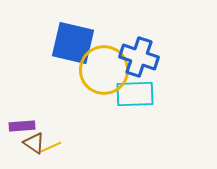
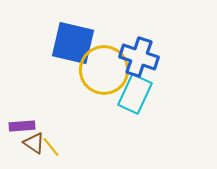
cyan rectangle: rotated 63 degrees counterclockwise
yellow line: rotated 75 degrees clockwise
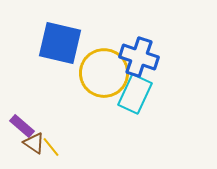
blue square: moved 13 px left
yellow circle: moved 3 px down
purple rectangle: rotated 45 degrees clockwise
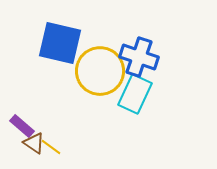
yellow circle: moved 4 px left, 2 px up
yellow line: rotated 15 degrees counterclockwise
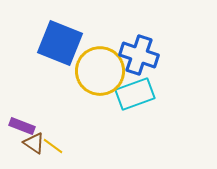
blue square: rotated 9 degrees clockwise
blue cross: moved 2 px up
cyan rectangle: rotated 45 degrees clockwise
purple rectangle: rotated 20 degrees counterclockwise
yellow line: moved 2 px right, 1 px up
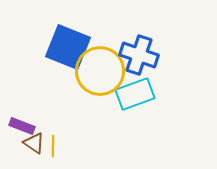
blue square: moved 8 px right, 4 px down
yellow line: rotated 55 degrees clockwise
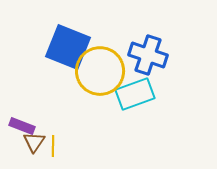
blue cross: moved 9 px right
brown triangle: moved 1 px up; rotated 30 degrees clockwise
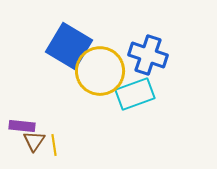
blue square: moved 1 px right, 1 px up; rotated 9 degrees clockwise
purple rectangle: rotated 15 degrees counterclockwise
brown triangle: moved 1 px up
yellow line: moved 1 px right, 1 px up; rotated 10 degrees counterclockwise
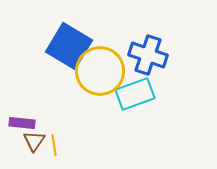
purple rectangle: moved 3 px up
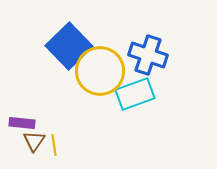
blue square: rotated 15 degrees clockwise
